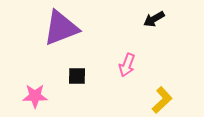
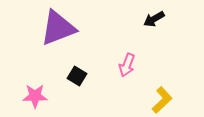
purple triangle: moved 3 px left
black square: rotated 30 degrees clockwise
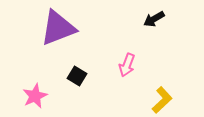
pink star: rotated 25 degrees counterclockwise
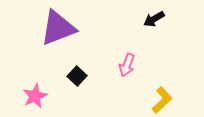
black square: rotated 12 degrees clockwise
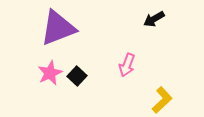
pink star: moved 15 px right, 23 px up
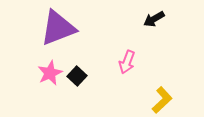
pink arrow: moved 3 px up
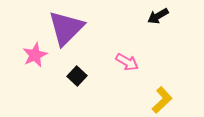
black arrow: moved 4 px right, 3 px up
purple triangle: moved 8 px right; rotated 24 degrees counterclockwise
pink arrow: rotated 80 degrees counterclockwise
pink star: moved 15 px left, 18 px up
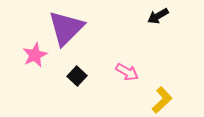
pink arrow: moved 10 px down
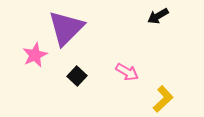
yellow L-shape: moved 1 px right, 1 px up
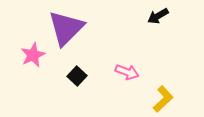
pink star: moved 2 px left
pink arrow: rotated 10 degrees counterclockwise
